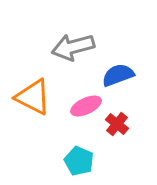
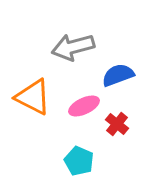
pink ellipse: moved 2 px left
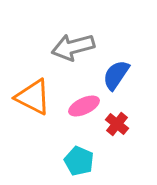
blue semicircle: moved 2 px left; rotated 36 degrees counterclockwise
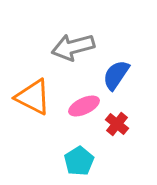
cyan pentagon: rotated 16 degrees clockwise
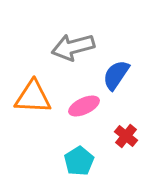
orange triangle: rotated 24 degrees counterclockwise
red cross: moved 9 px right, 12 px down
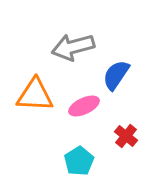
orange triangle: moved 2 px right, 2 px up
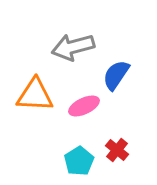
red cross: moved 9 px left, 14 px down
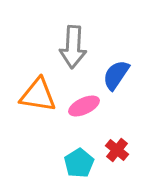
gray arrow: rotated 72 degrees counterclockwise
orange triangle: moved 3 px right; rotated 6 degrees clockwise
cyan pentagon: moved 2 px down
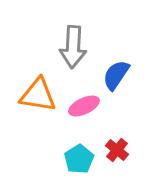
cyan pentagon: moved 4 px up
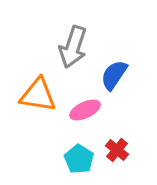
gray arrow: rotated 15 degrees clockwise
blue semicircle: moved 2 px left
pink ellipse: moved 1 px right, 4 px down
cyan pentagon: rotated 8 degrees counterclockwise
